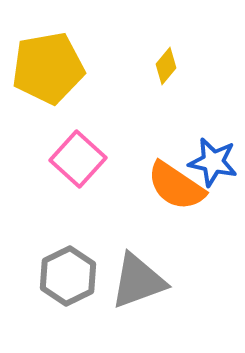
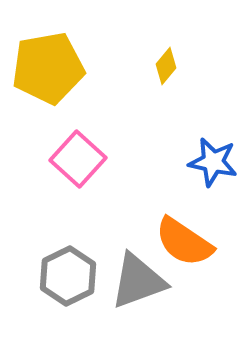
orange semicircle: moved 8 px right, 56 px down
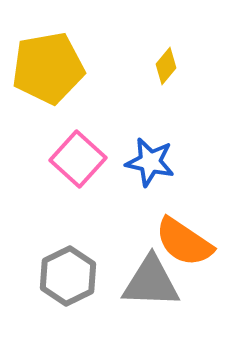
blue star: moved 63 px left
gray triangle: moved 13 px right, 1 px down; rotated 22 degrees clockwise
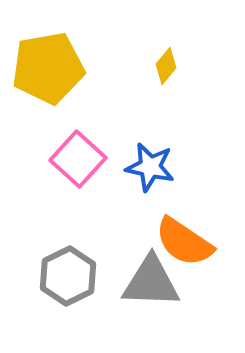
blue star: moved 5 px down
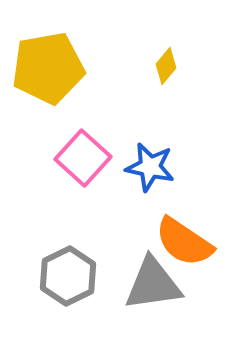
pink square: moved 5 px right, 1 px up
gray triangle: moved 2 px right, 2 px down; rotated 10 degrees counterclockwise
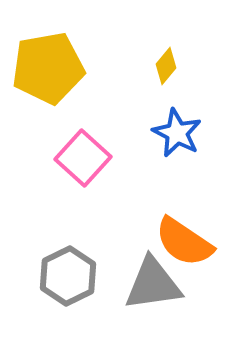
blue star: moved 27 px right, 34 px up; rotated 15 degrees clockwise
